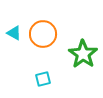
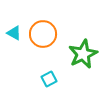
green star: rotated 12 degrees clockwise
cyan square: moved 6 px right; rotated 14 degrees counterclockwise
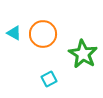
green star: rotated 16 degrees counterclockwise
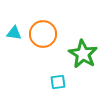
cyan triangle: rotated 21 degrees counterclockwise
cyan square: moved 9 px right, 3 px down; rotated 21 degrees clockwise
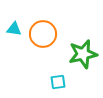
cyan triangle: moved 4 px up
green star: rotated 28 degrees clockwise
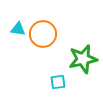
cyan triangle: moved 4 px right
green star: moved 5 px down
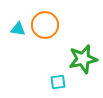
orange circle: moved 2 px right, 9 px up
